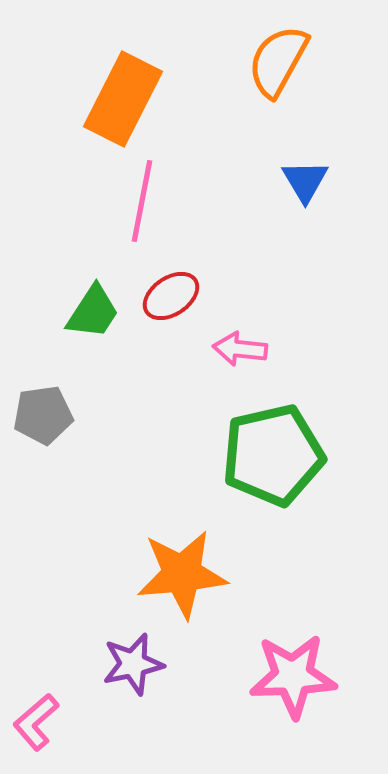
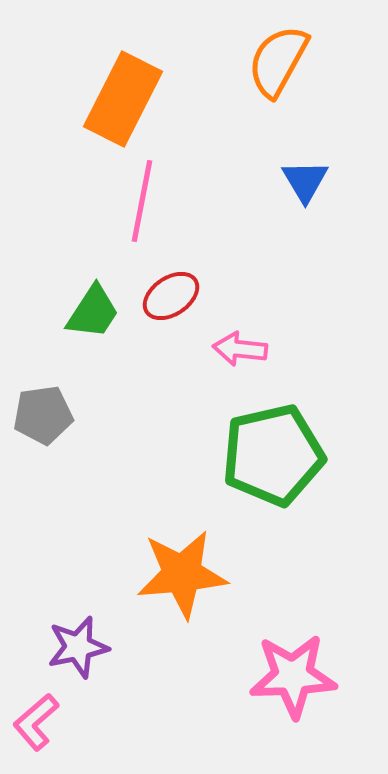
purple star: moved 55 px left, 17 px up
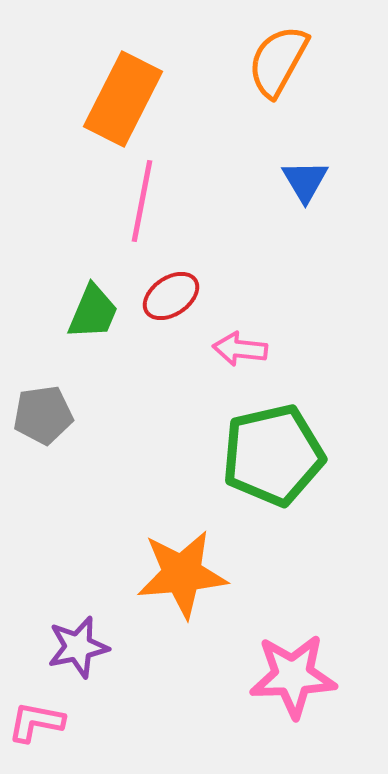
green trapezoid: rotated 10 degrees counterclockwise
pink L-shape: rotated 52 degrees clockwise
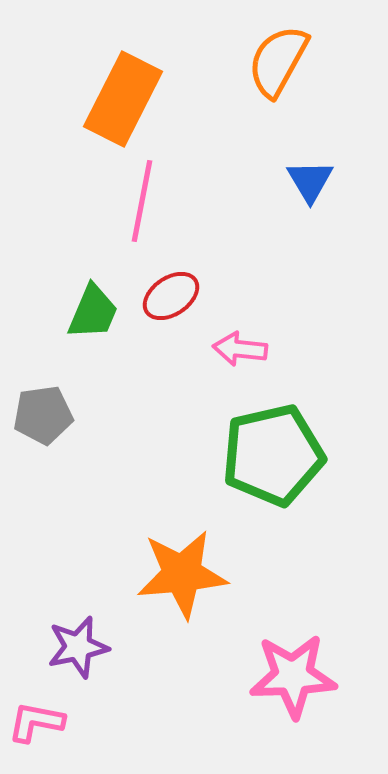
blue triangle: moved 5 px right
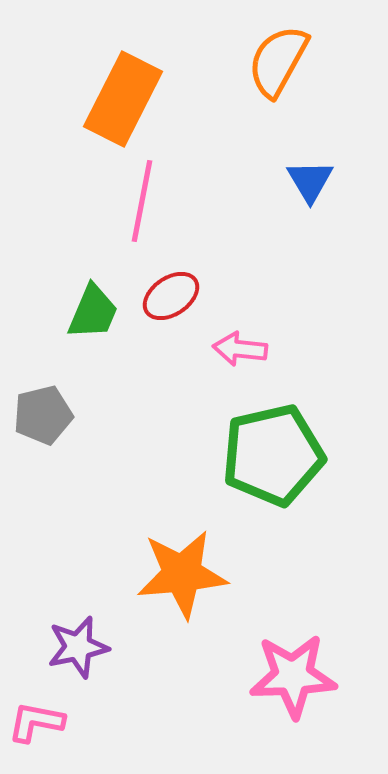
gray pentagon: rotated 6 degrees counterclockwise
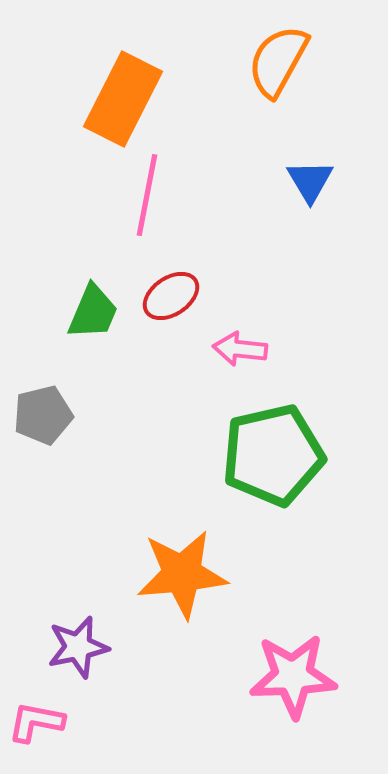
pink line: moved 5 px right, 6 px up
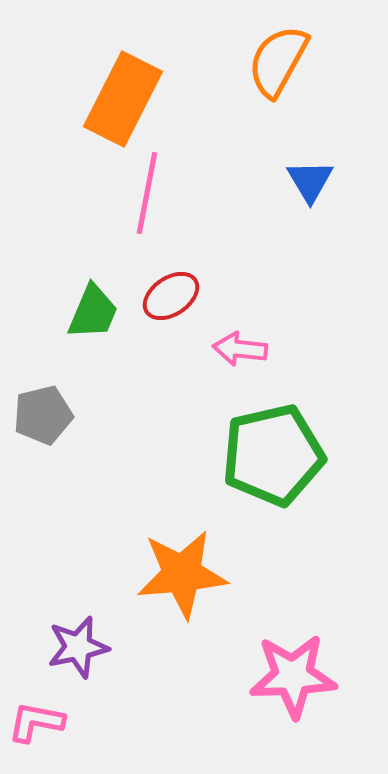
pink line: moved 2 px up
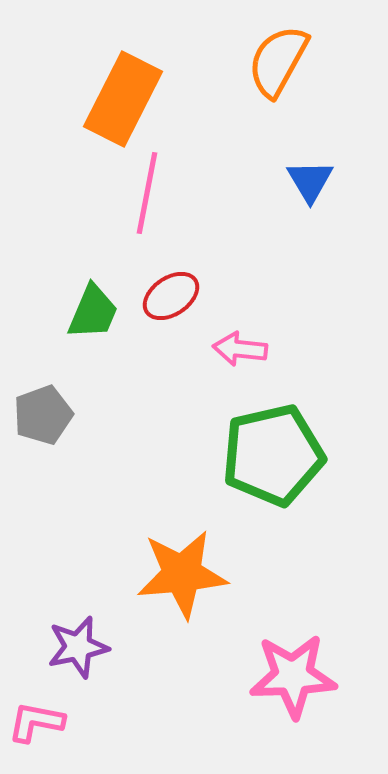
gray pentagon: rotated 6 degrees counterclockwise
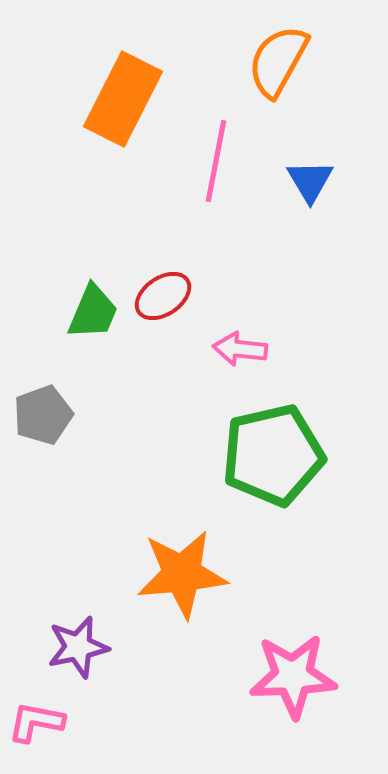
pink line: moved 69 px right, 32 px up
red ellipse: moved 8 px left
